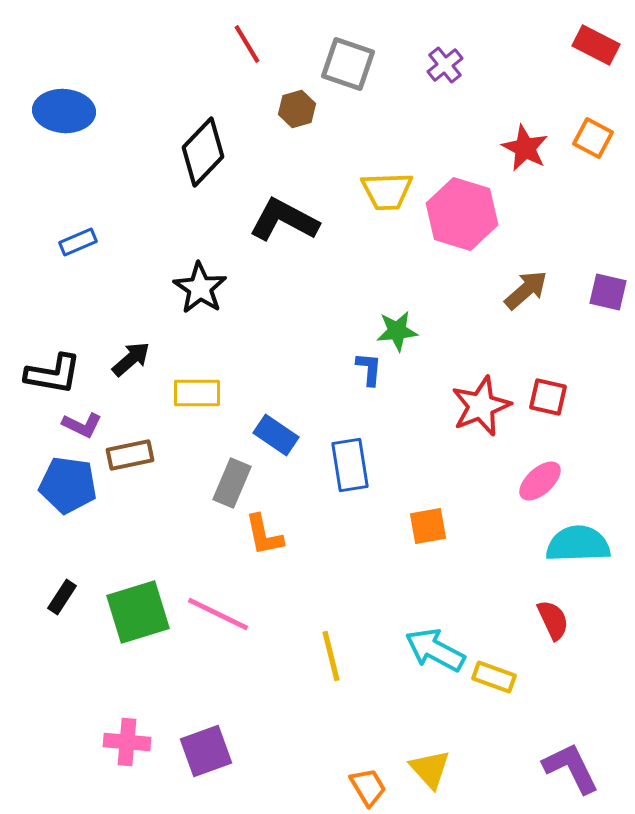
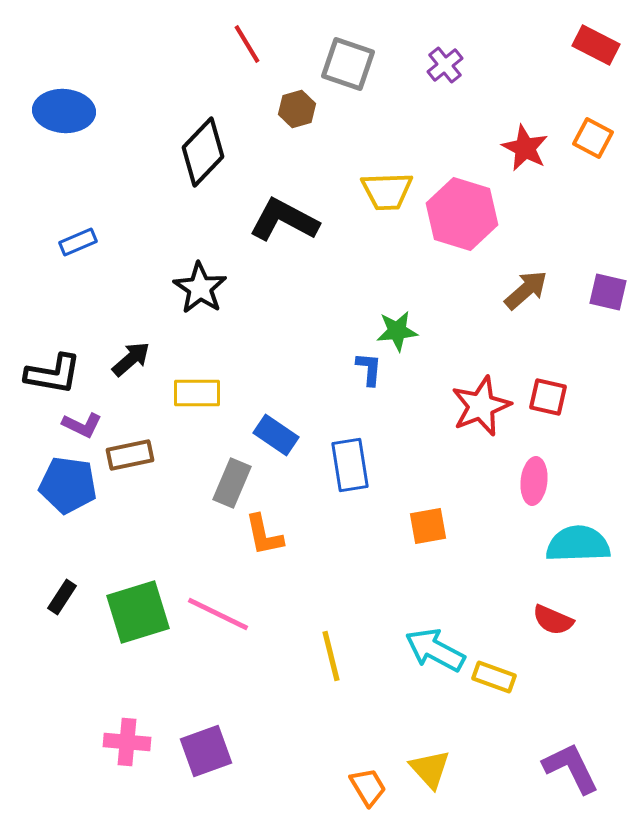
pink ellipse at (540, 481): moved 6 px left; rotated 42 degrees counterclockwise
red semicircle at (553, 620): rotated 138 degrees clockwise
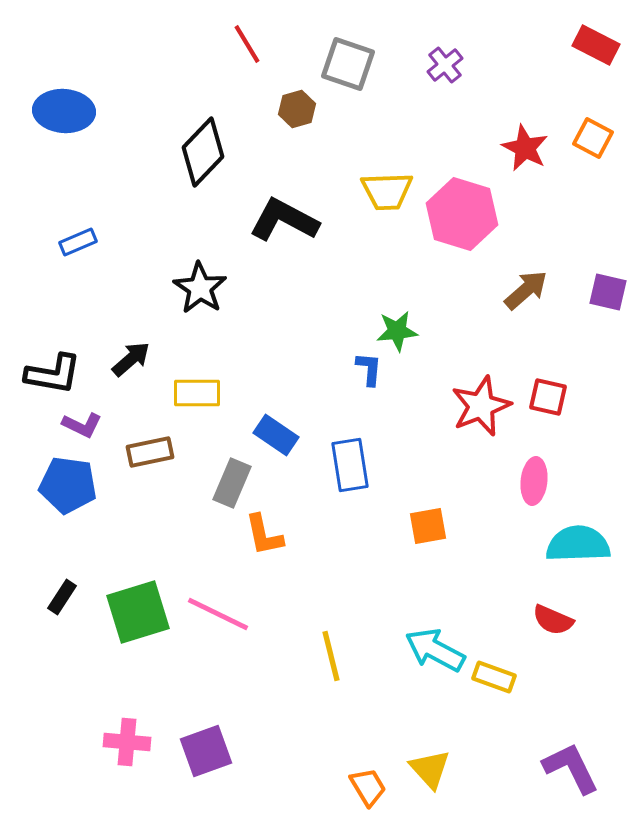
brown rectangle at (130, 455): moved 20 px right, 3 px up
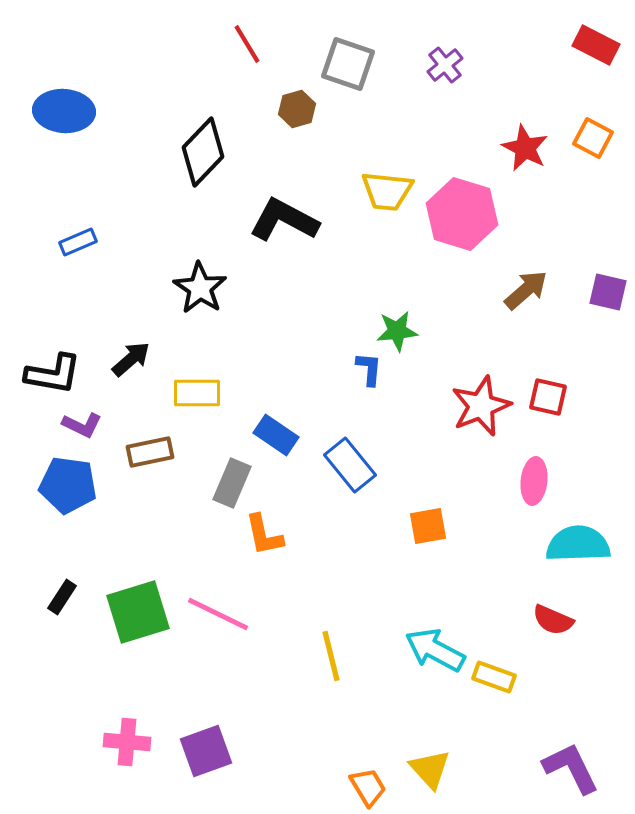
yellow trapezoid at (387, 191): rotated 8 degrees clockwise
blue rectangle at (350, 465): rotated 30 degrees counterclockwise
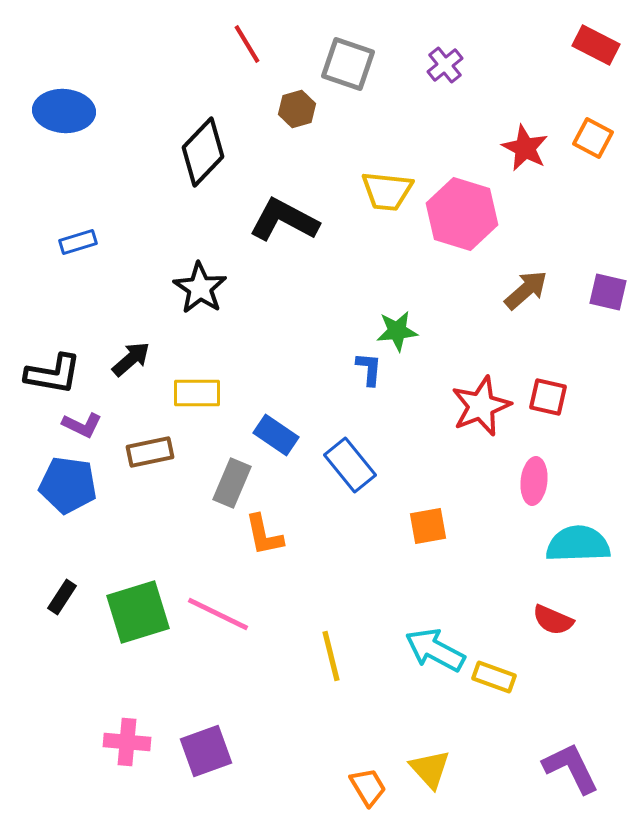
blue rectangle at (78, 242): rotated 6 degrees clockwise
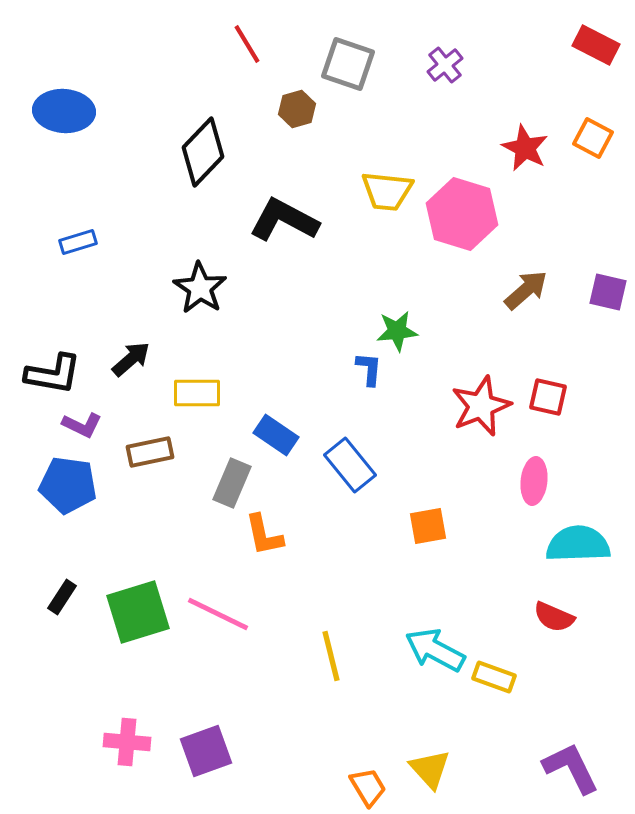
red semicircle at (553, 620): moved 1 px right, 3 px up
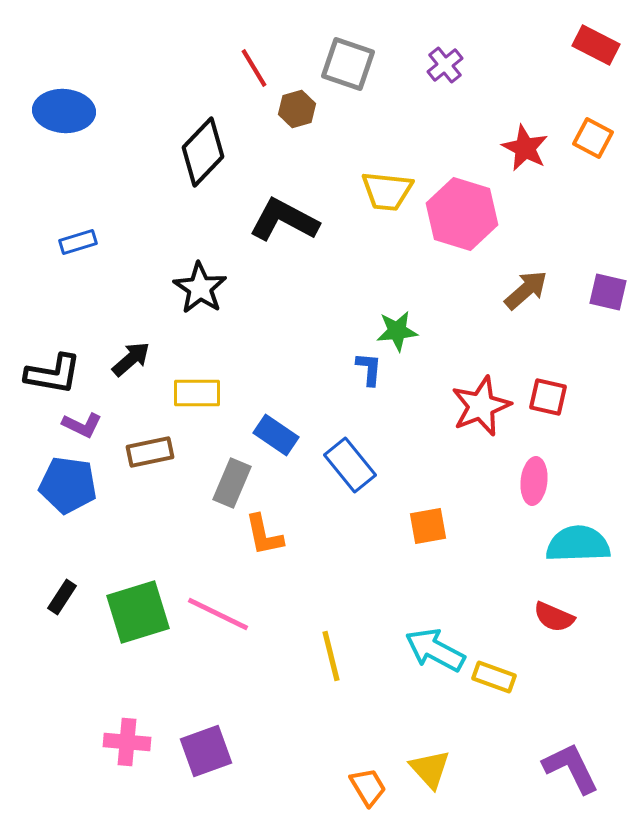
red line at (247, 44): moved 7 px right, 24 px down
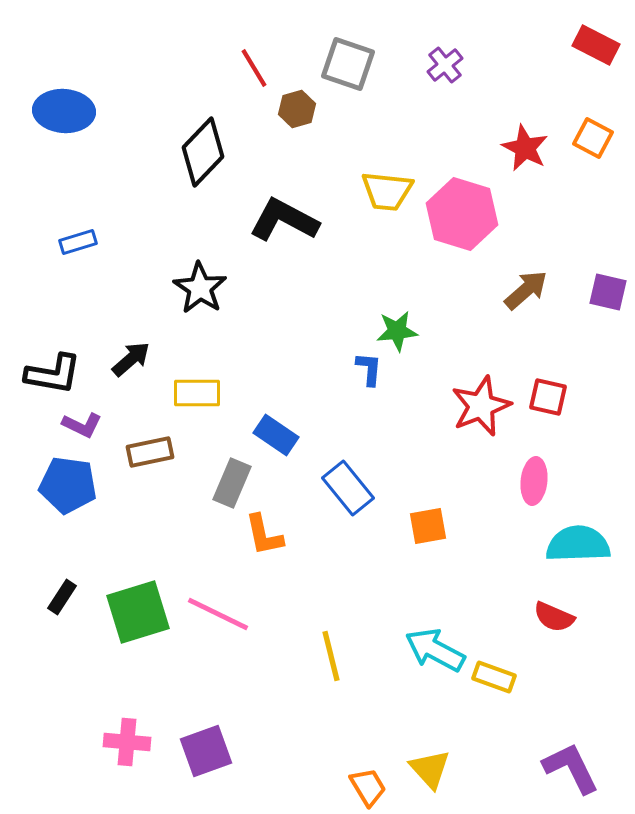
blue rectangle at (350, 465): moved 2 px left, 23 px down
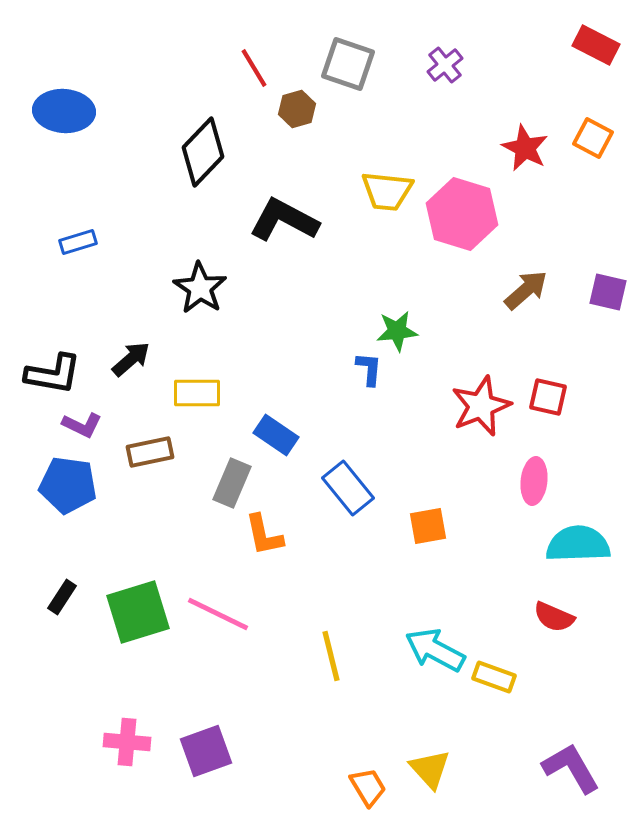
purple L-shape at (571, 768): rotated 4 degrees counterclockwise
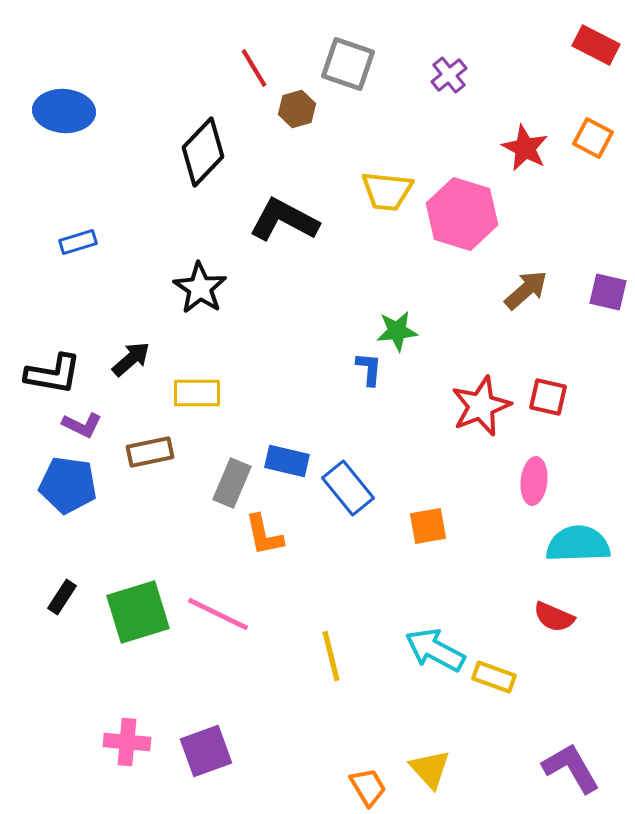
purple cross at (445, 65): moved 4 px right, 10 px down
blue rectangle at (276, 435): moved 11 px right, 26 px down; rotated 21 degrees counterclockwise
